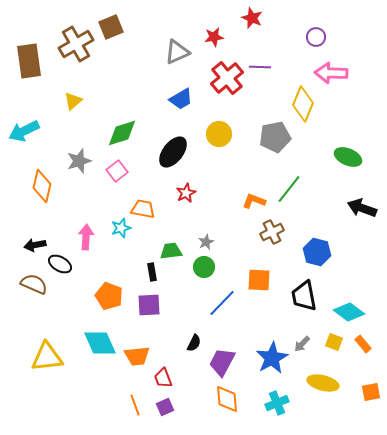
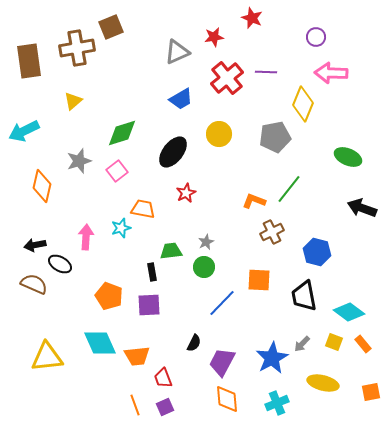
brown cross at (76, 44): moved 1 px right, 4 px down; rotated 20 degrees clockwise
purple line at (260, 67): moved 6 px right, 5 px down
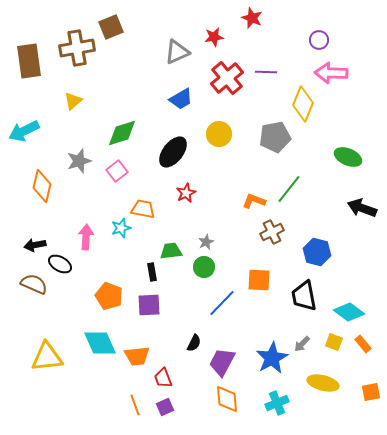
purple circle at (316, 37): moved 3 px right, 3 px down
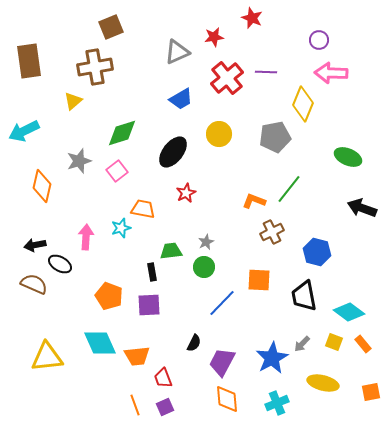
brown cross at (77, 48): moved 18 px right, 19 px down
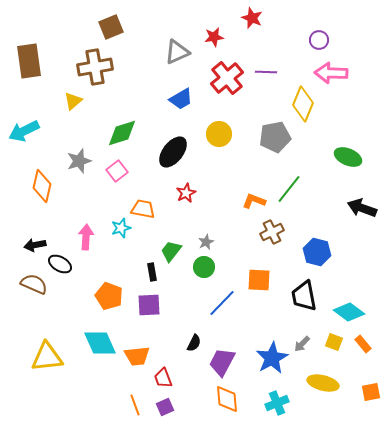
green trapezoid at (171, 251): rotated 45 degrees counterclockwise
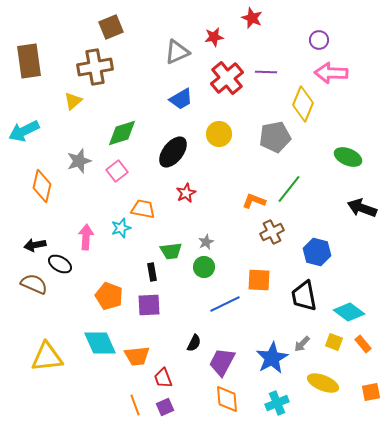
green trapezoid at (171, 251): rotated 135 degrees counterclockwise
blue line at (222, 303): moved 3 px right, 1 px down; rotated 20 degrees clockwise
yellow ellipse at (323, 383): rotated 8 degrees clockwise
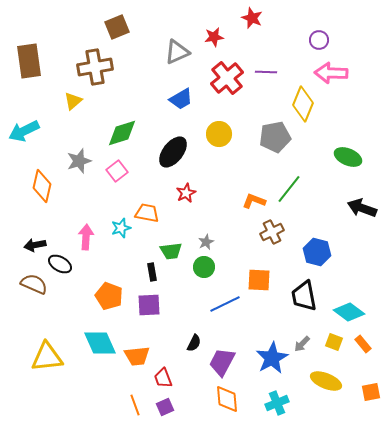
brown square at (111, 27): moved 6 px right
orange trapezoid at (143, 209): moved 4 px right, 4 px down
yellow ellipse at (323, 383): moved 3 px right, 2 px up
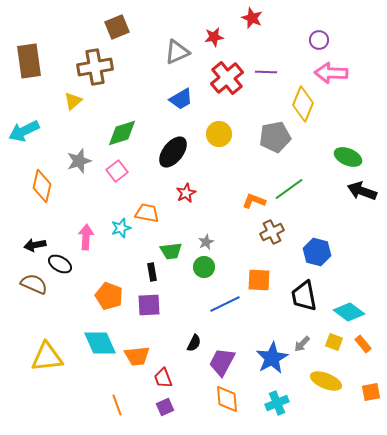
green line at (289, 189): rotated 16 degrees clockwise
black arrow at (362, 208): moved 17 px up
orange line at (135, 405): moved 18 px left
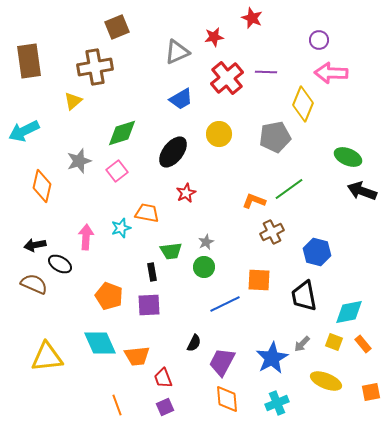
cyan diamond at (349, 312): rotated 48 degrees counterclockwise
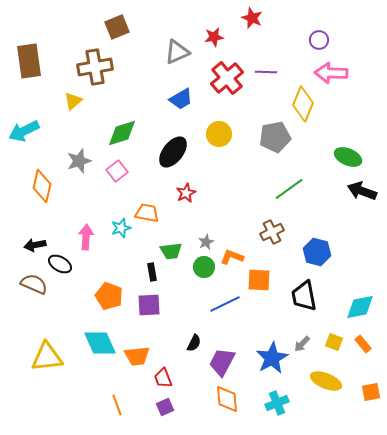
orange L-shape at (254, 201): moved 22 px left, 56 px down
cyan diamond at (349, 312): moved 11 px right, 5 px up
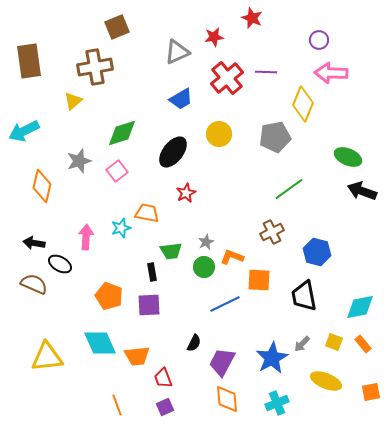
black arrow at (35, 245): moved 1 px left, 2 px up; rotated 20 degrees clockwise
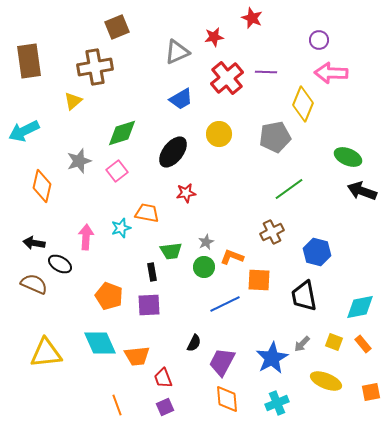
red star at (186, 193): rotated 18 degrees clockwise
yellow triangle at (47, 357): moved 1 px left, 4 px up
